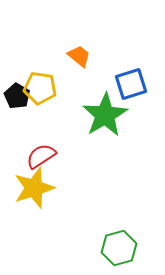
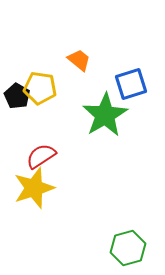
orange trapezoid: moved 4 px down
green hexagon: moved 9 px right
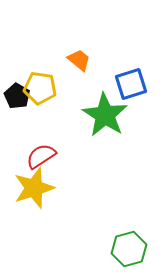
green star: rotated 9 degrees counterclockwise
green hexagon: moved 1 px right, 1 px down
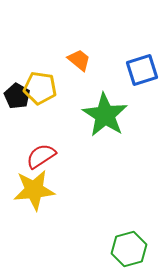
blue square: moved 11 px right, 14 px up
yellow star: moved 2 px down; rotated 12 degrees clockwise
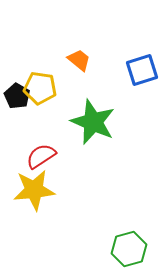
green star: moved 12 px left, 7 px down; rotated 9 degrees counterclockwise
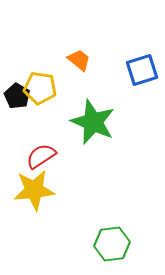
green hexagon: moved 17 px left, 5 px up; rotated 8 degrees clockwise
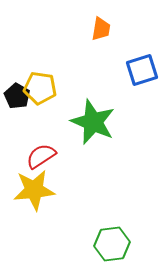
orange trapezoid: moved 22 px right, 31 px up; rotated 60 degrees clockwise
